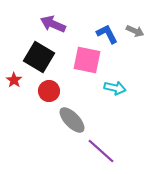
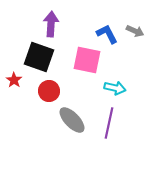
purple arrow: moved 2 px left; rotated 70 degrees clockwise
black square: rotated 12 degrees counterclockwise
purple line: moved 8 px right, 28 px up; rotated 60 degrees clockwise
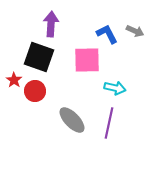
pink square: rotated 12 degrees counterclockwise
red circle: moved 14 px left
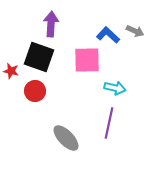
blue L-shape: moved 1 px right, 1 px down; rotated 20 degrees counterclockwise
red star: moved 3 px left, 9 px up; rotated 21 degrees counterclockwise
gray ellipse: moved 6 px left, 18 px down
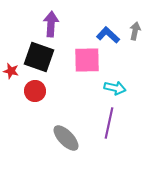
gray arrow: rotated 102 degrees counterclockwise
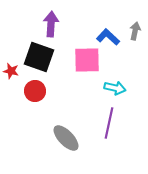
blue L-shape: moved 2 px down
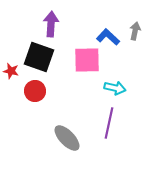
gray ellipse: moved 1 px right
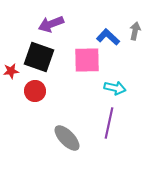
purple arrow: rotated 115 degrees counterclockwise
red star: rotated 21 degrees counterclockwise
